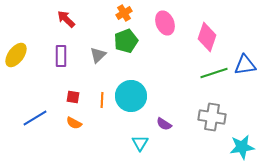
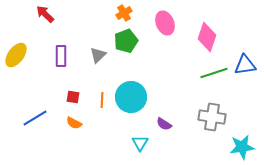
red arrow: moved 21 px left, 5 px up
cyan circle: moved 1 px down
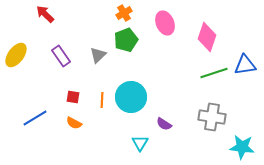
green pentagon: moved 1 px up
purple rectangle: rotated 35 degrees counterclockwise
cyan star: rotated 15 degrees clockwise
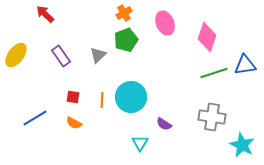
cyan star: moved 2 px up; rotated 20 degrees clockwise
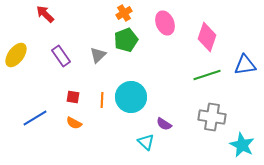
green line: moved 7 px left, 2 px down
cyan triangle: moved 6 px right, 1 px up; rotated 18 degrees counterclockwise
